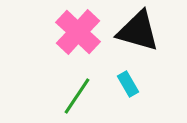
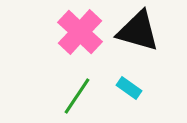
pink cross: moved 2 px right
cyan rectangle: moved 1 px right, 4 px down; rotated 25 degrees counterclockwise
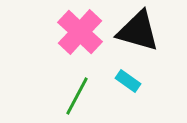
cyan rectangle: moved 1 px left, 7 px up
green line: rotated 6 degrees counterclockwise
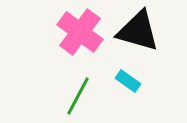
pink cross: rotated 6 degrees counterclockwise
green line: moved 1 px right
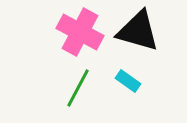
pink cross: rotated 9 degrees counterclockwise
green line: moved 8 px up
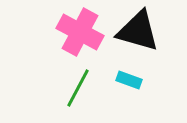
cyan rectangle: moved 1 px right, 1 px up; rotated 15 degrees counterclockwise
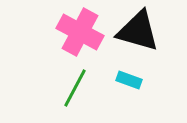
green line: moved 3 px left
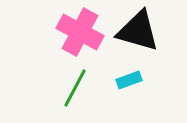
cyan rectangle: rotated 40 degrees counterclockwise
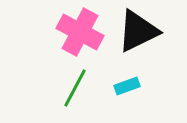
black triangle: rotated 42 degrees counterclockwise
cyan rectangle: moved 2 px left, 6 px down
